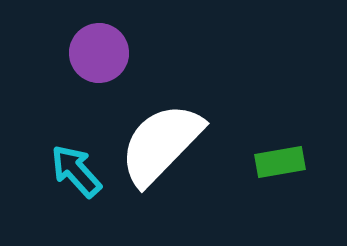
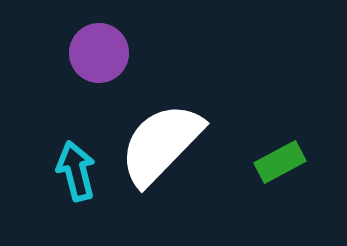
green rectangle: rotated 18 degrees counterclockwise
cyan arrow: rotated 28 degrees clockwise
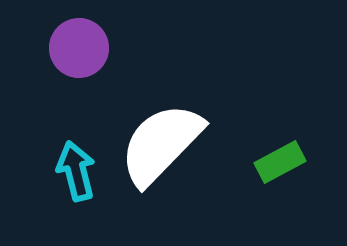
purple circle: moved 20 px left, 5 px up
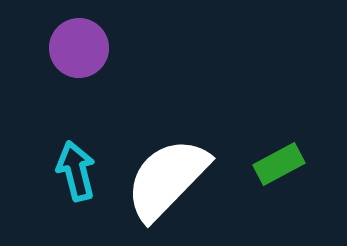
white semicircle: moved 6 px right, 35 px down
green rectangle: moved 1 px left, 2 px down
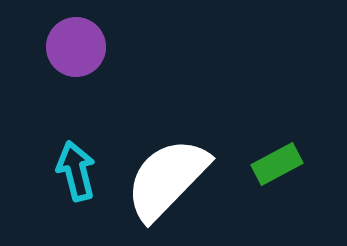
purple circle: moved 3 px left, 1 px up
green rectangle: moved 2 px left
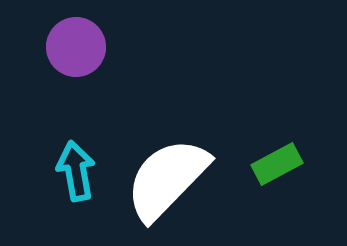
cyan arrow: rotated 4 degrees clockwise
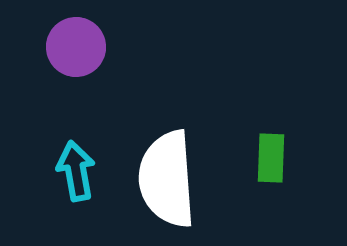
green rectangle: moved 6 px left, 6 px up; rotated 60 degrees counterclockwise
white semicircle: rotated 48 degrees counterclockwise
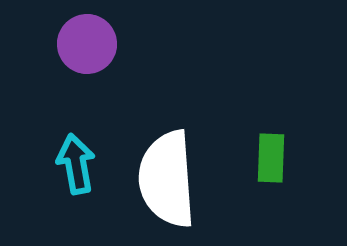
purple circle: moved 11 px right, 3 px up
cyan arrow: moved 7 px up
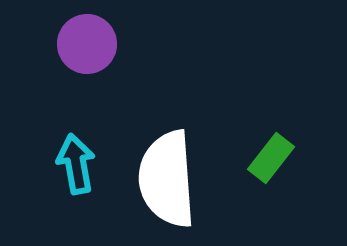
green rectangle: rotated 36 degrees clockwise
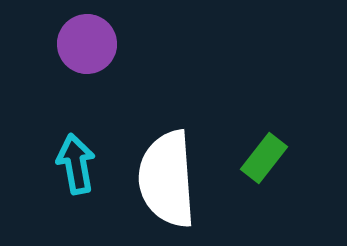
green rectangle: moved 7 px left
